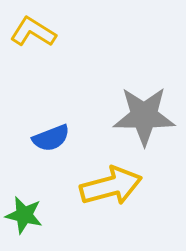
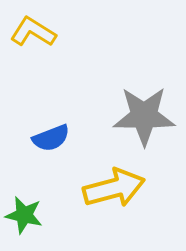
yellow arrow: moved 3 px right, 2 px down
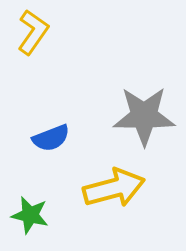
yellow L-shape: rotated 93 degrees clockwise
green star: moved 6 px right
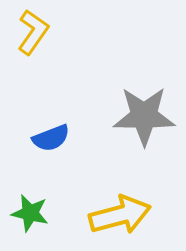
yellow arrow: moved 6 px right, 27 px down
green star: moved 2 px up
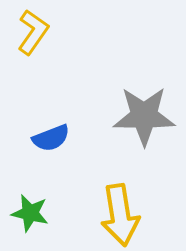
yellow arrow: rotated 96 degrees clockwise
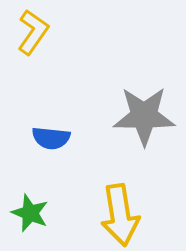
blue semicircle: rotated 27 degrees clockwise
green star: rotated 9 degrees clockwise
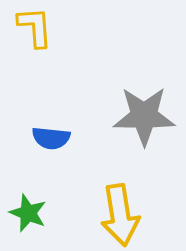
yellow L-shape: moved 2 px right, 5 px up; rotated 39 degrees counterclockwise
green star: moved 2 px left
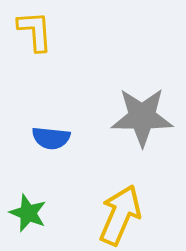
yellow L-shape: moved 4 px down
gray star: moved 2 px left, 1 px down
yellow arrow: rotated 148 degrees counterclockwise
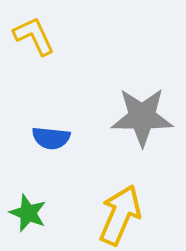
yellow L-shape: moved 1 px left, 5 px down; rotated 21 degrees counterclockwise
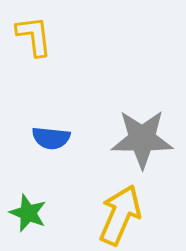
yellow L-shape: rotated 18 degrees clockwise
gray star: moved 22 px down
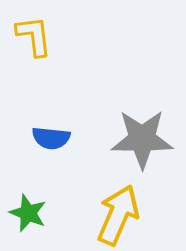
yellow arrow: moved 2 px left
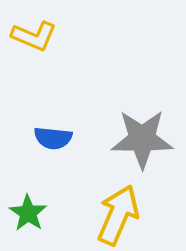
yellow L-shape: rotated 120 degrees clockwise
blue semicircle: moved 2 px right
green star: rotated 12 degrees clockwise
